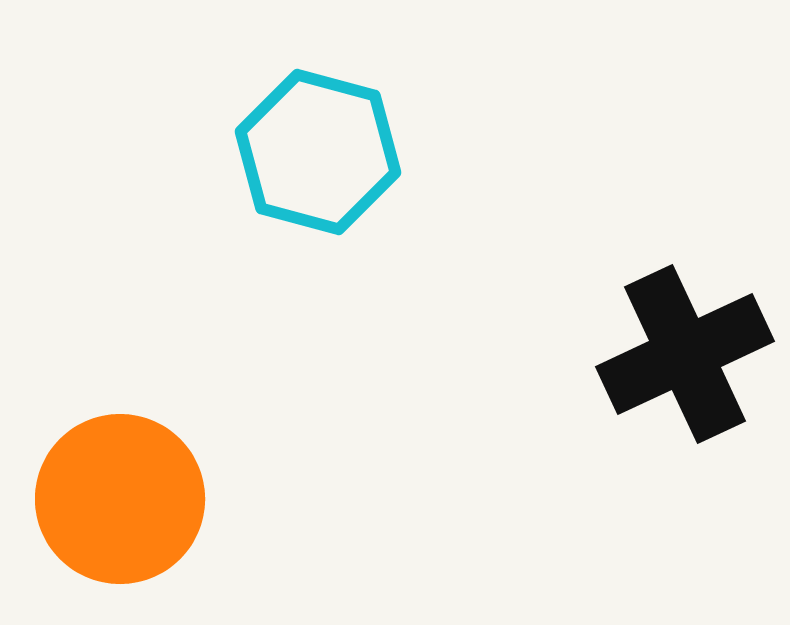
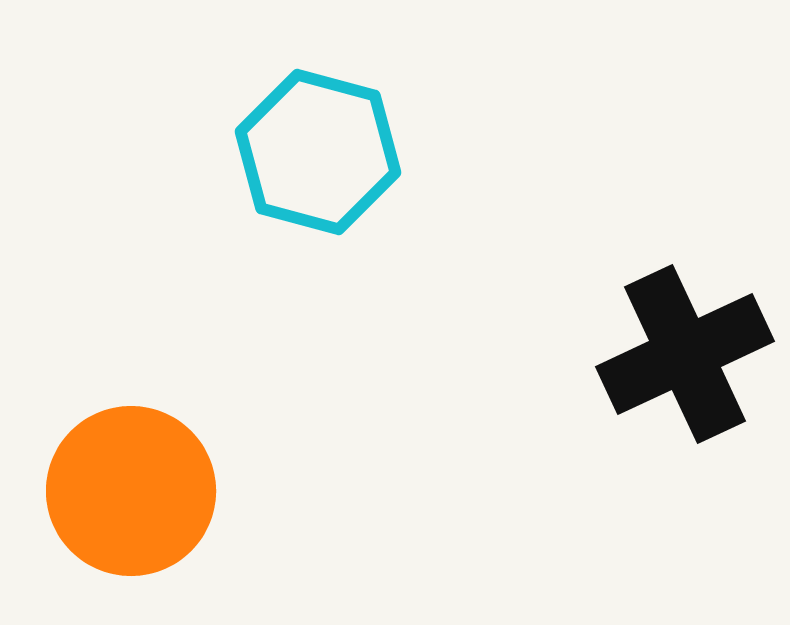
orange circle: moved 11 px right, 8 px up
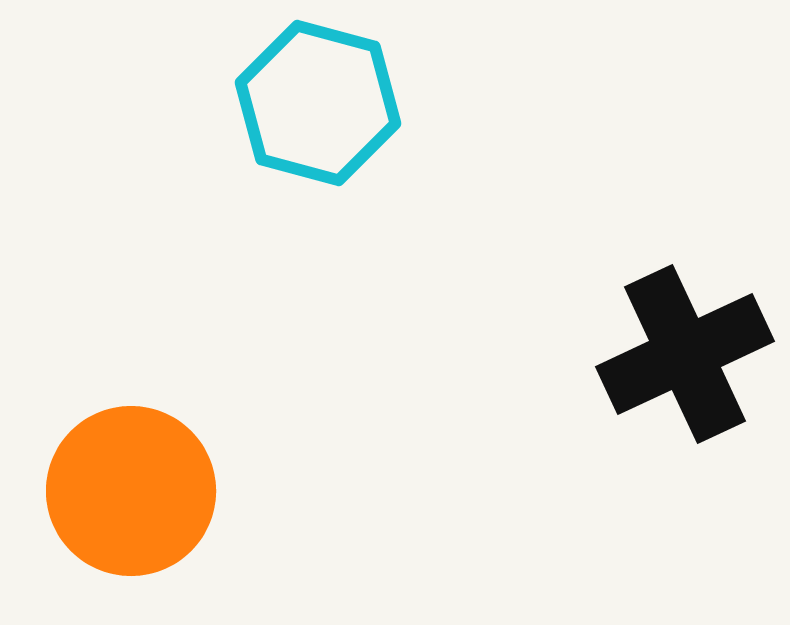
cyan hexagon: moved 49 px up
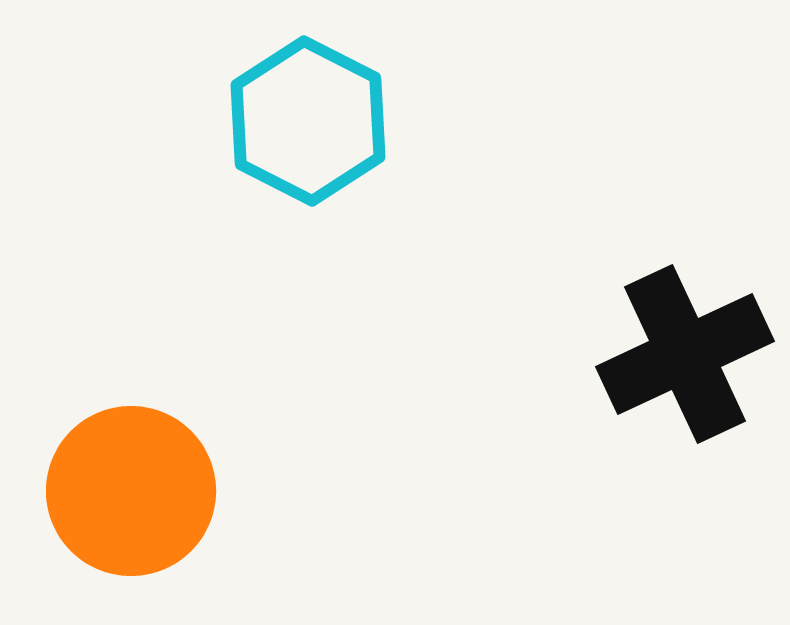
cyan hexagon: moved 10 px left, 18 px down; rotated 12 degrees clockwise
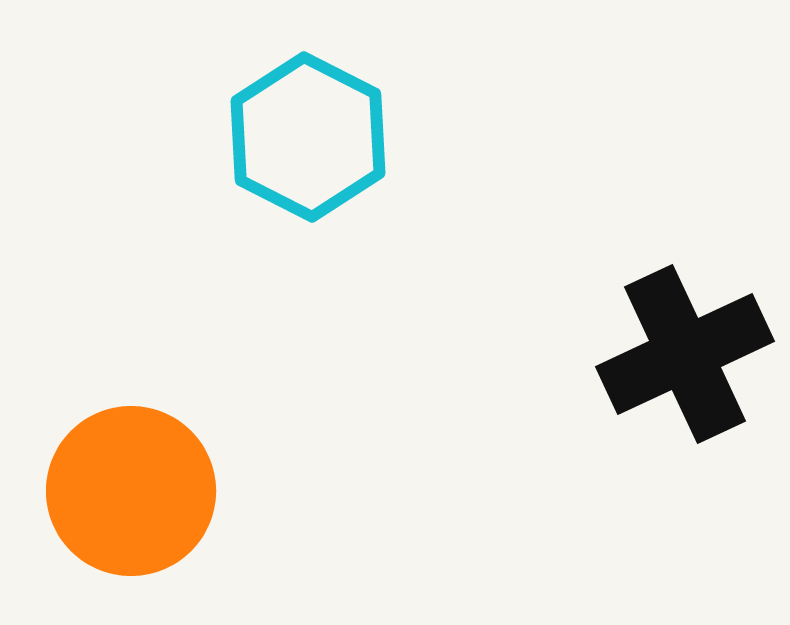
cyan hexagon: moved 16 px down
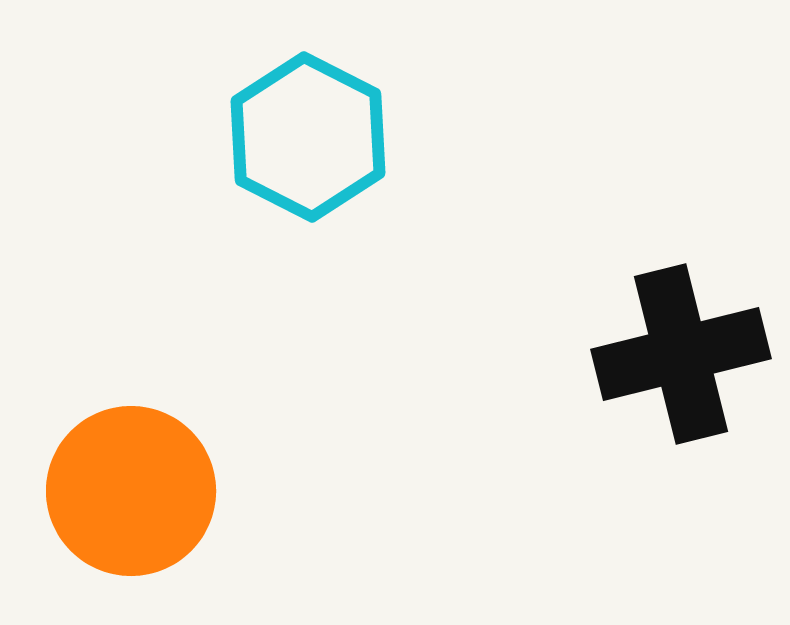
black cross: moved 4 px left; rotated 11 degrees clockwise
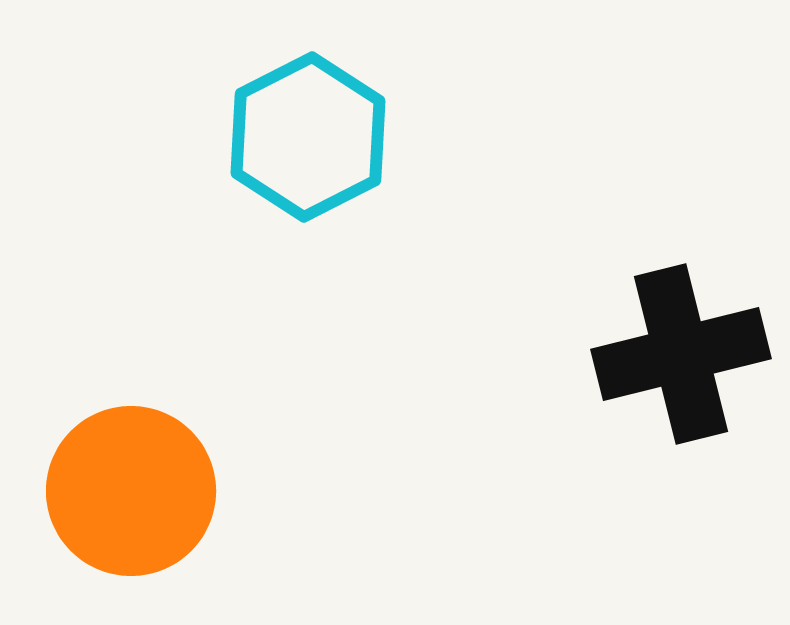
cyan hexagon: rotated 6 degrees clockwise
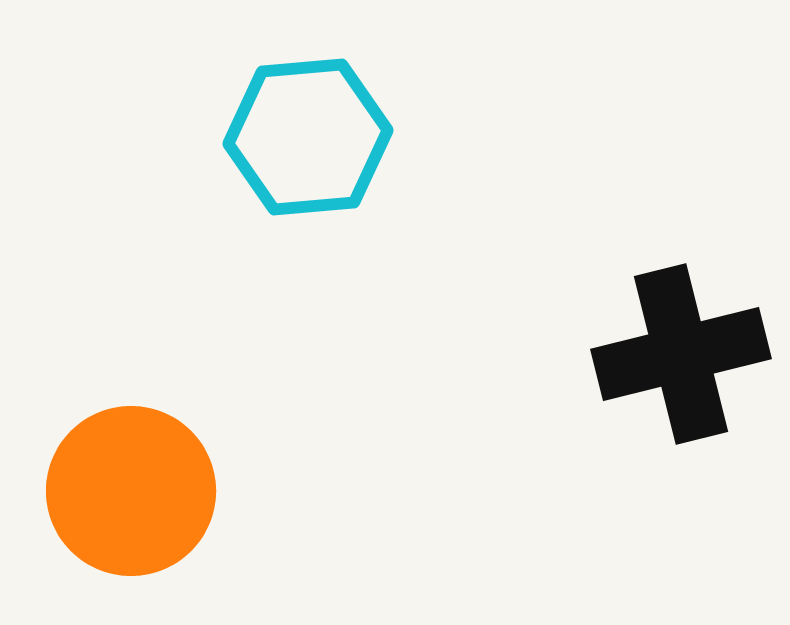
cyan hexagon: rotated 22 degrees clockwise
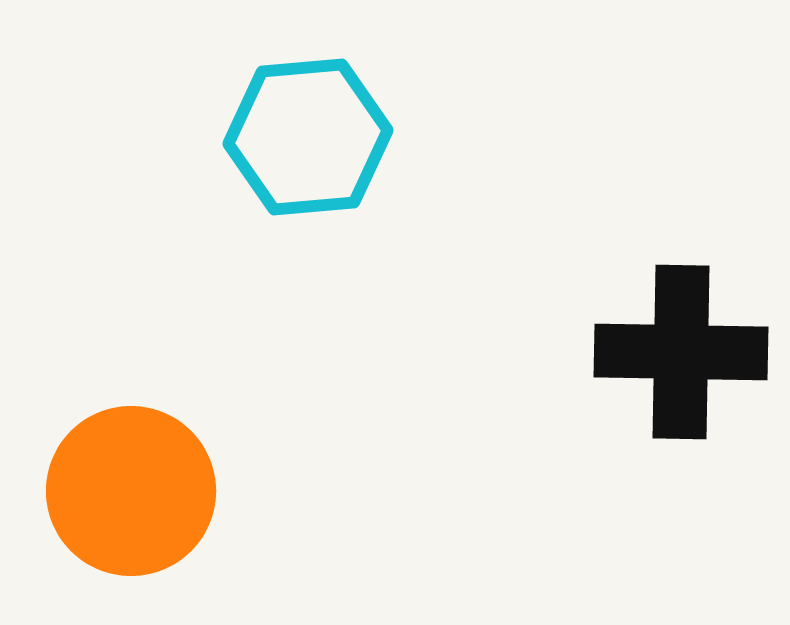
black cross: moved 2 px up; rotated 15 degrees clockwise
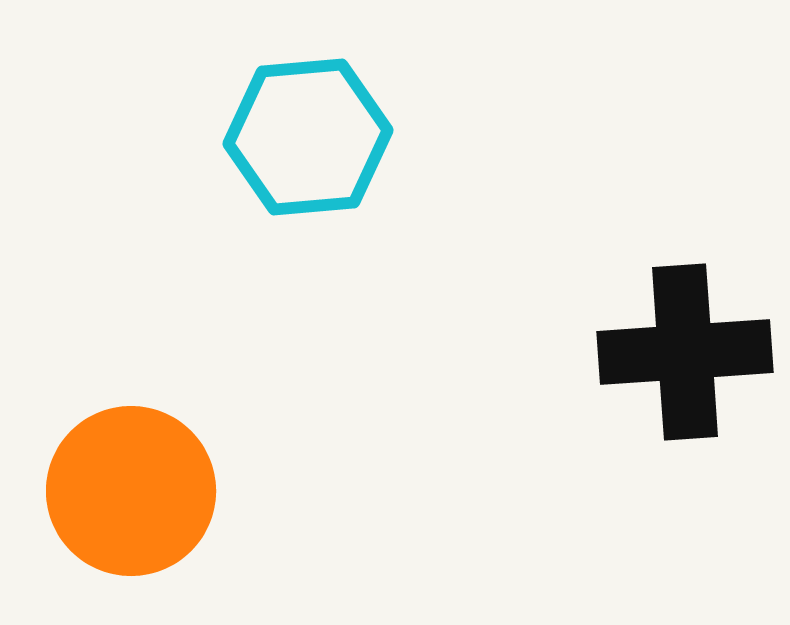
black cross: moved 4 px right; rotated 5 degrees counterclockwise
